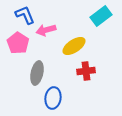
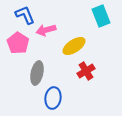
cyan rectangle: rotated 75 degrees counterclockwise
red cross: rotated 24 degrees counterclockwise
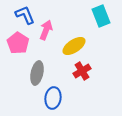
pink arrow: rotated 126 degrees clockwise
red cross: moved 4 px left
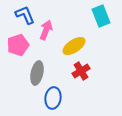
pink pentagon: moved 2 px down; rotated 20 degrees clockwise
red cross: moved 1 px left
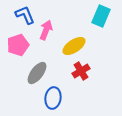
cyan rectangle: rotated 45 degrees clockwise
gray ellipse: rotated 25 degrees clockwise
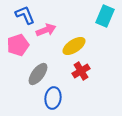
cyan rectangle: moved 4 px right
pink arrow: rotated 48 degrees clockwise
gray ellipse: moved 1 px right, 1 px down
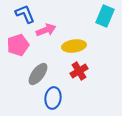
blue L-shape: moved 1 px up
yellow ellipse: rotated 25 degrees clockwise
red cross: moved 2 px left
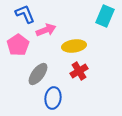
pink pentagon: rotated 15 degrees counterclockwise
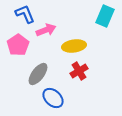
blue ellipse: rotated 55 degrees counterclockwise
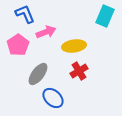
pink arrow: moved 2 px down
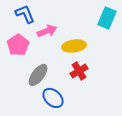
cyan rectangle: moved 2 px right, 2 px down
pink arrow: moved 1 px right, 1 px up
gray ellipse: moved 1 px down
